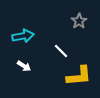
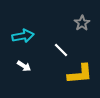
gray star: moved 3 px right, 2 px down
white line: moved 1 px up
yellow L-shape: moved 1 px right, 2 px up
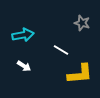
gray star: rotated 21 degrees counterclockwise
cyan arrow: moved 1 px up
white line: rotated 14 degrees counterclockwise
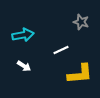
gray star: moved 1 px left, 1 px up
white line: rotated 56 degrees counterclockwise
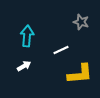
cyan arrow: moved 4 px right, 1 px down; rotated 75 degrees counterclockwise
white arrow: rotated 64 degrees counterclockwise
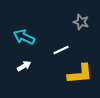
cyan arrow: moved 3 px left, 1 px down; rotated 70 degrees counterclockwise
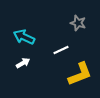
gray star: moved 3 px left, 1 px down
white arrow: moved 1 px left, 3 px up
yellow L-shape: rotated 16 degrees counterclockwise
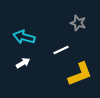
cyan arrow: rotated 10 degrees counterclockwise
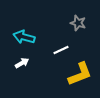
white arrow: moved 1 px left
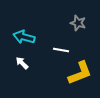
white line: rotated 35 degrees clockwise
white arrow: rotated 104 degrees counterclockwise
yellow L-shape: moved 1 px up
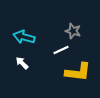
gray star: moved 5 px left, 8 px down
white line: rotated 35 degrees counterclockwise
yellow L-shape: moved 2 px left, 1 px up; rotated 28 degrees clockwise
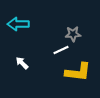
gray star: moved 3 px down; rotated 21 degrees counterclockwise
cyan arrow: moved 6 px left, 13 px up; rotated 15 degrees counterclockwise
